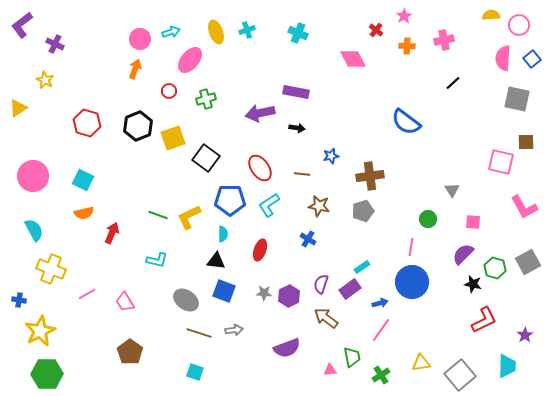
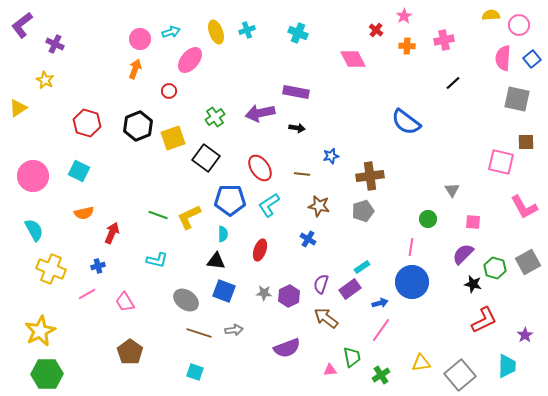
green cross at (206, 99): moved 9 px right, 18 px down; rotated 18 degrees counterclockwise
cyan square at (83, 180): moved 4 px left, 9 px up
blue cross at (19, 300): moved 79 px right, 34 px up; rotated 24 degrees counterclockwise
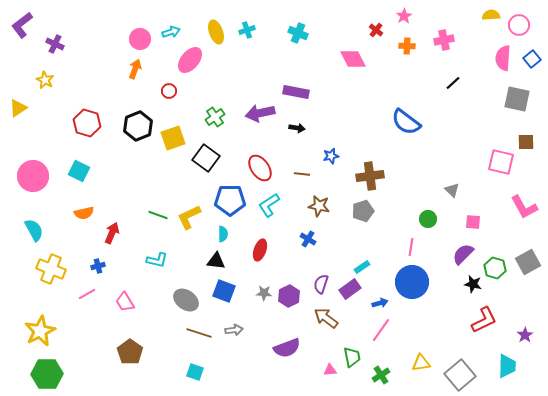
gray triangle at (452, 190): rotated 14 degrees counterclockwise
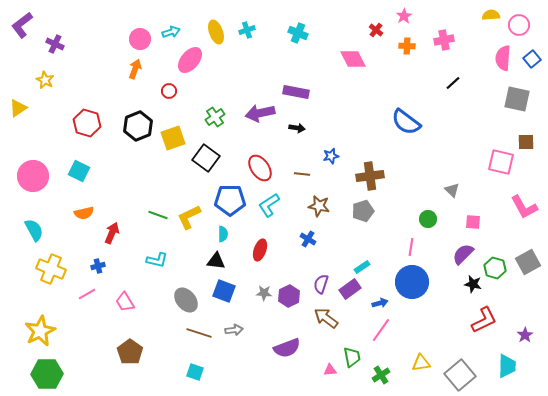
gray ellipse at (186, 300): rotated 15 degrees clockwise
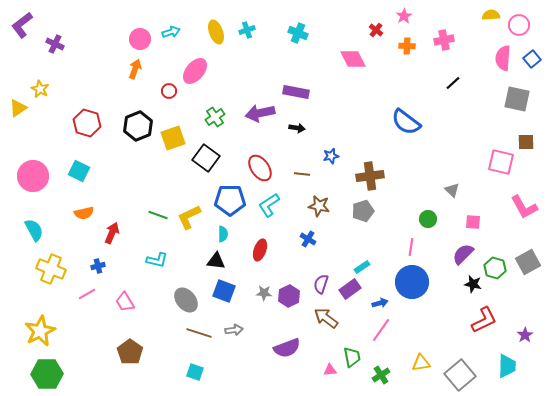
pink ellipse at (190, 60): moved 5 px right, 11 px down
yellow star at (45, 80): moved 5 px left, 9 px down
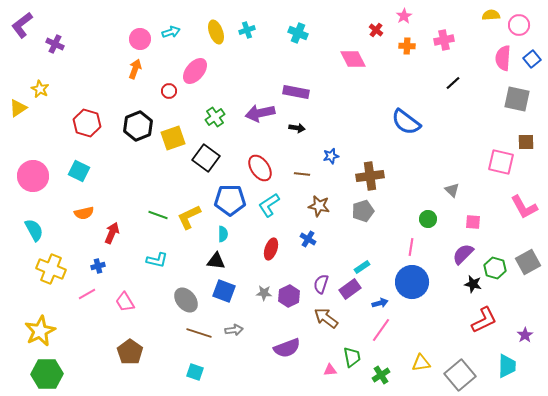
red ellipse at (260, 250): moved 11 px right, 1 px up
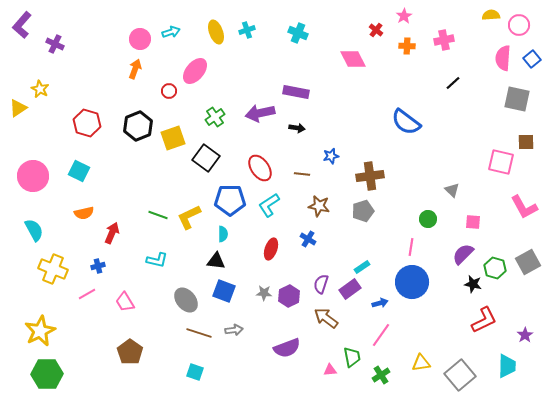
purple L-shape at (22, 25): rotated 12 degrees counterclockwise
yellow cross at (51, 269): moved 2 px right
pink line at (381, 330): moved 5 px down
